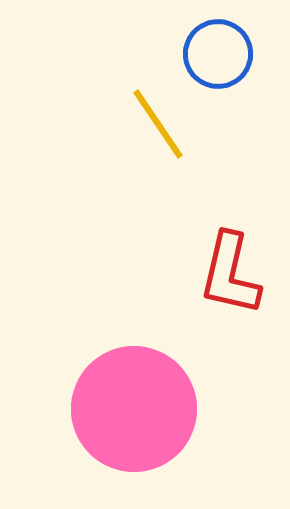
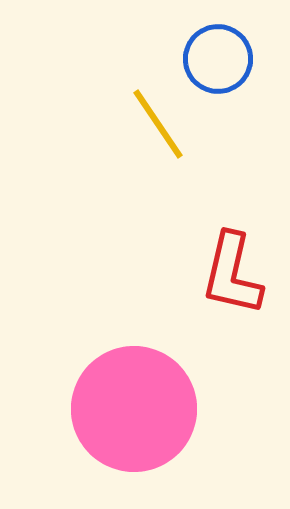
blue circle: moved 5 px down
red L-shape: moved 2 px right
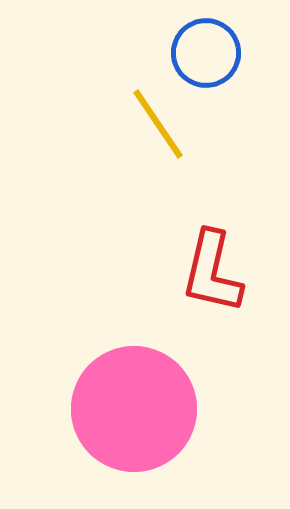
blue circle: moved 12 px left, 6 px up
red L-shape: moved 20 px left, 2 px up
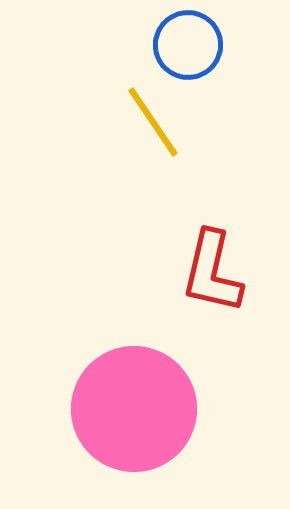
blue circle: moved 18 px left, 8 px up
yellow line: moved 5 px left, 2 px up
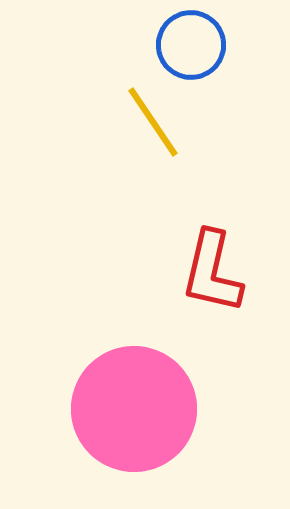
blue circle: moved 3 px right
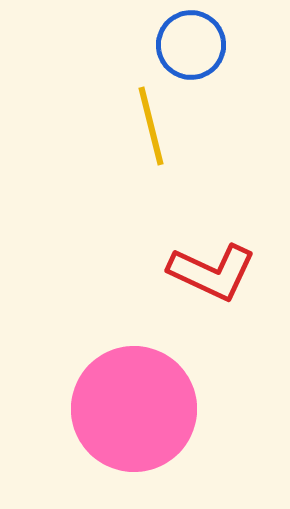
yellow line: moved 2 px left, 4 px down; rotated 20 degrees clockwise
red L-shape: rotated 78 degrees counterclockwise
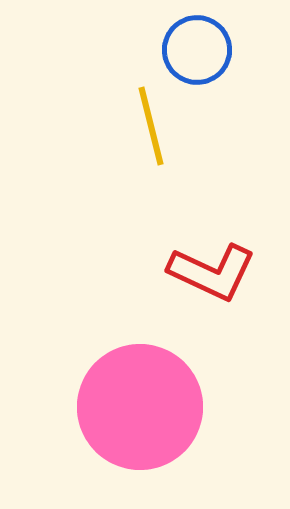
blue circle: moved 6 px right, 5 px down
pink circle: moved 6 px right, 2 px up
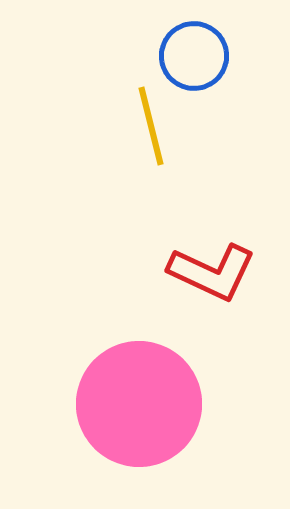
blue circle: moved 3 px left, 6 px down
pink circle: moved 1 px left, 3 px up
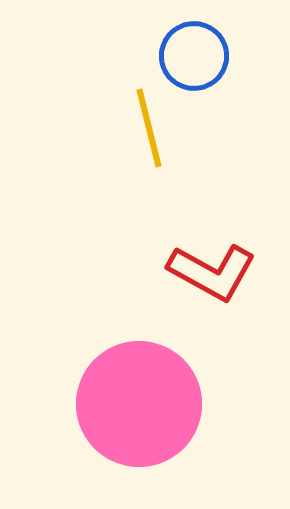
yellow line: moved 2 px left, 2 px down
red L-shape: rotated 4 degrees clockwise
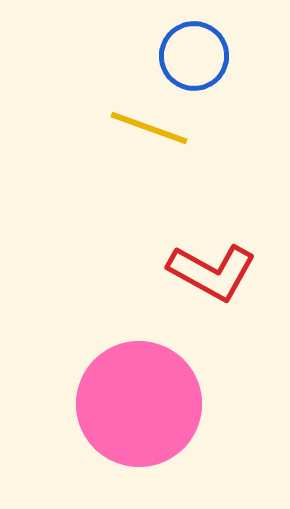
yellow line: rotated 56 degrees counterclockwise
